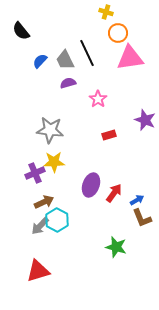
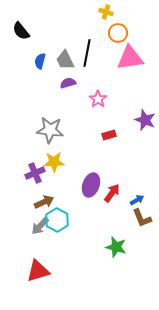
black line: rotated 36 degrees clockwise
blue semicircle: rotated 28 degrees counterclockwise
red arrow: moved 2 px left
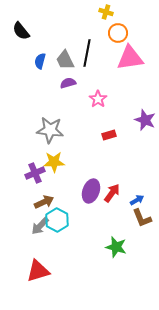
purple ellipse: moved 6 px down
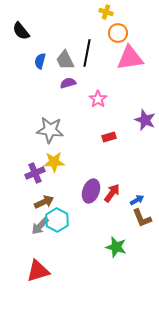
red rectangle: moved 2 px down
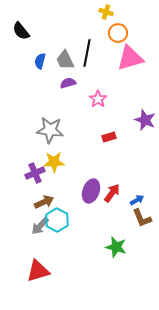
pink triangle: rotated 8 degrees counterclockwise
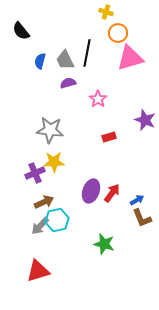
cyan hexagon: rotated 20 degrees clockwise
green star: moved 12 px left, 3 px up
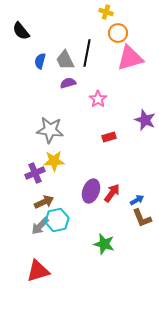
yellow star: moved 1 px up
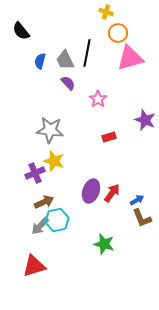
purple semicircle: rotated 63 degrees clockwise
yellow star: rotated 20 degrees clockwise
red triangle: moved 4 px left, 5 px up
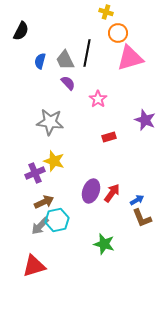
black semicircle: rotated 114 degrees counterclockwise
gray star: moved 8 px up
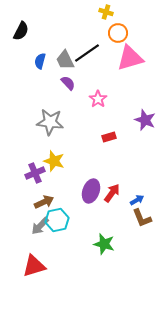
black line: rotated 44 degrees clockwise
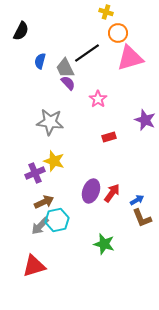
gray trapezoid: moved 8 px down
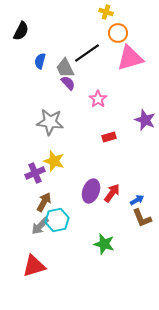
brown arrow: rotated 36 degrees counterclockwise
